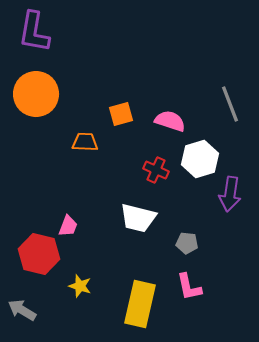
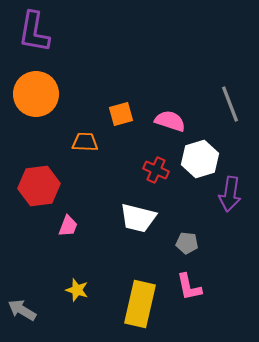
red hexagon: moved 68 px up; rotated 21 degrees counterclockwise
yellow star: moved 3 px left, 4 px down
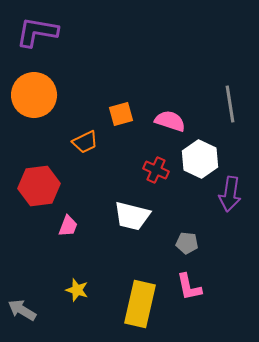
purple L-shape: moved 3 px right; rotated 90 degrees clockwise
orange circle: moved 2 px left, 1 px down
gray line: rotated 12 degrees clockwise
orange trapezoid: rotated 152 degrees clockwise
white hexagon: rotated 18 degrees counterclockwise
white trapezoid: moved 6 px left, 2 px up
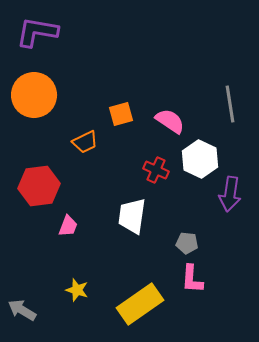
pink semicircle: rotated 16 degrees clockwise
white trapezoid: rotated 84 degrees clockwise
pink L-shape: moved 3 px right, 8 px up; rotated 16 degrees clockwise
yellow rectangle: rotated 42 degrees clockwise
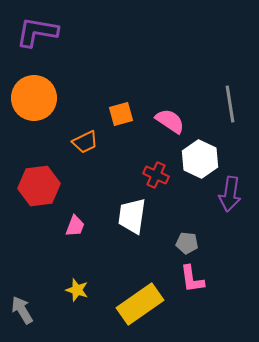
orange circle: moved 3 px down
red cross: moved 5 px down
pink trapezoid: moved 7 px right
pink L-shape: rotated 12 degrees counterclockwise
gray arrow: rotated 28 degrees clockwise
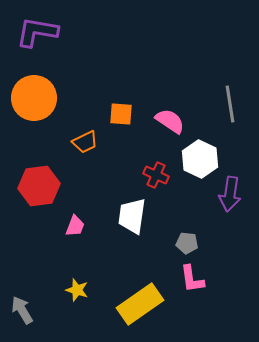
orange square: rotated 20 degrees clockwise
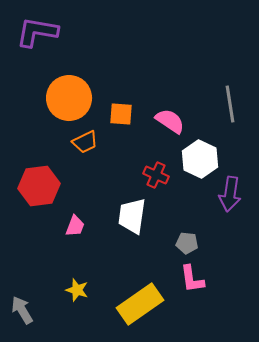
orange circle: moved 35 px right
